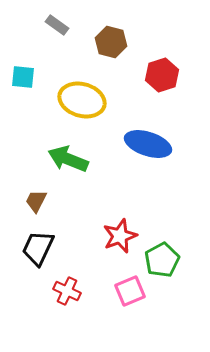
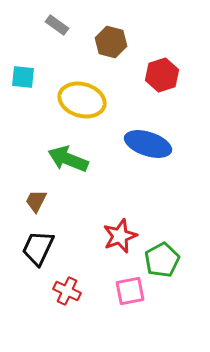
pink square: rotated 12 degrees clockwise
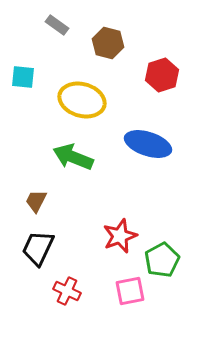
brown hexagon: moved 3 px left, 1 px down
green arrow: moved 5 px right, 2 px up
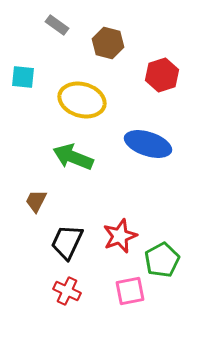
black trapezoid: moved 29 px right, 6 px up
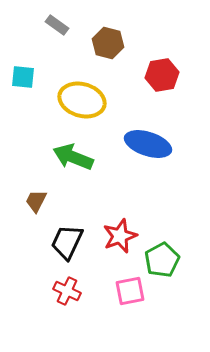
red hexagon: rotated 8 degrees clockwise
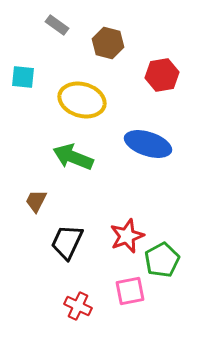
red star: moved 7 px right
red cross: moved 11 px right, 15 px down
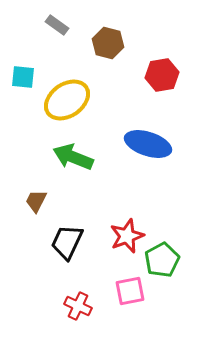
yellow ellipse: moved 15 px left; rotated 51 degrees counterclockwise
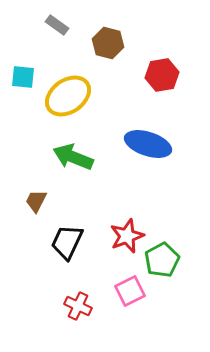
yellow ellipse: moved 1 px right, 4 px up
pink square: rotated 16 degrees counterclockwise
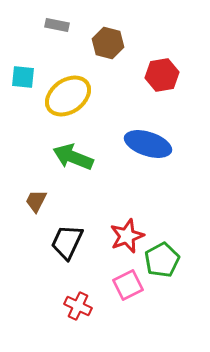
gray rectangle: rotated 25 degrees counterclockwise
pink square: moved 2 px left, 6 px up
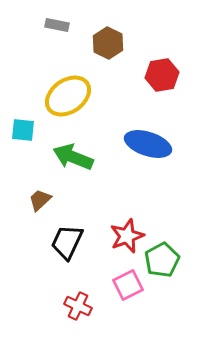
brown hexagon: rotated 12 degrees clockwise
cyan square: moved 53 px down
brown trapezoid: moved 4 px right, 1 px up; rotated 20 degrees clockwise
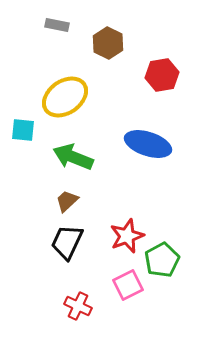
yellow ellipse: moved 3 px left, 1 px down
brown trapezoid: moved 27 px right, 1 px down
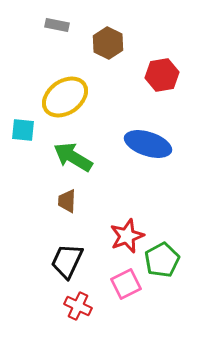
green arrow: rotated 9 degrees clockwise
brown trapezoid: rotated 45 degrees counterclockwise
black trapezoid: moved 19 px down
pink square: moved 2 px left, 1 px up
